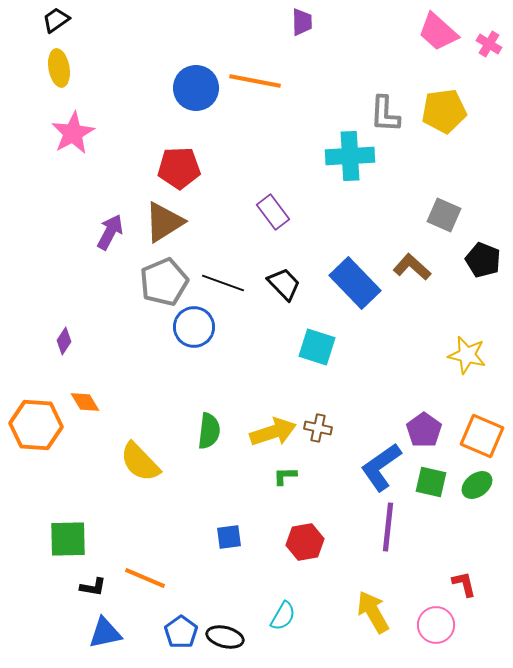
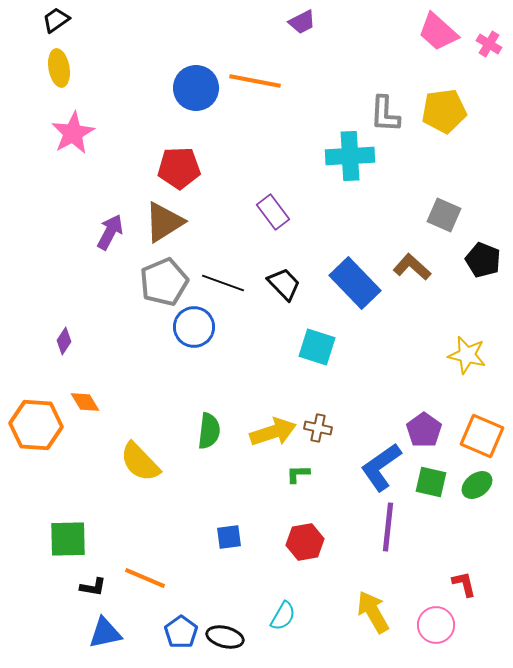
purple trapezoid at (302, 22): rotated 64 degrees clockwise
green L-shape at (285, 476): moved 13 px right, 2 px up
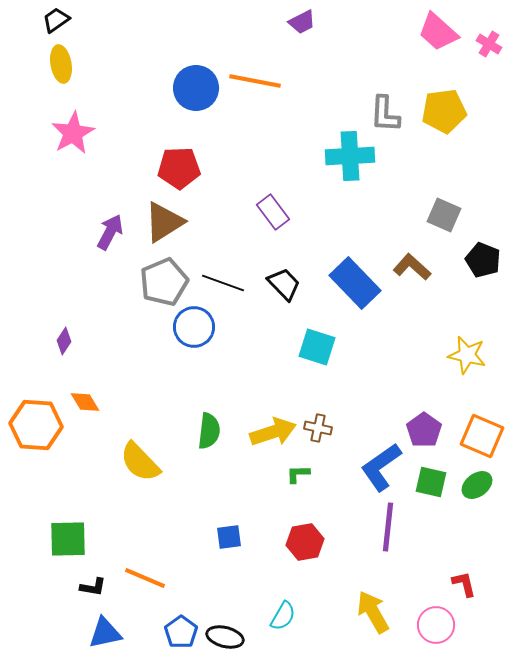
yellow ellipse at (59, 68): moved 2 px right, 4 px up
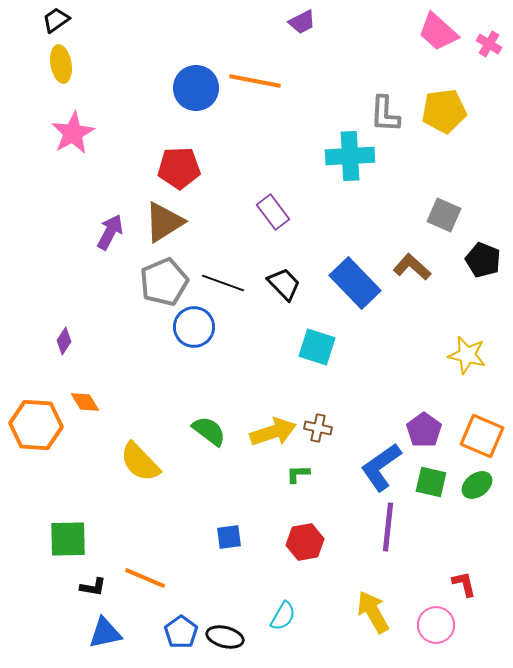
green semicircle at (209, 431): rotated 60 degrees counterclockwise
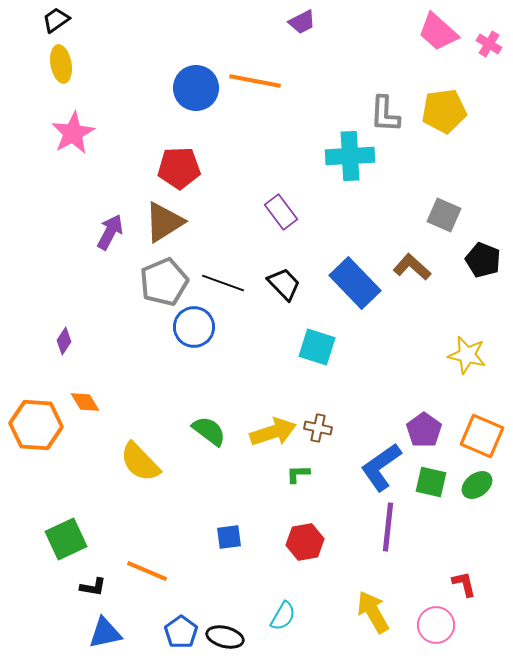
purple rectangle at (273, 212): moved 8 px right
green square at (68, 539): moved 2 px left; rotated 24 degrees counterclockwise
orange line at (145, 578): moved 2 px right, 7 px up
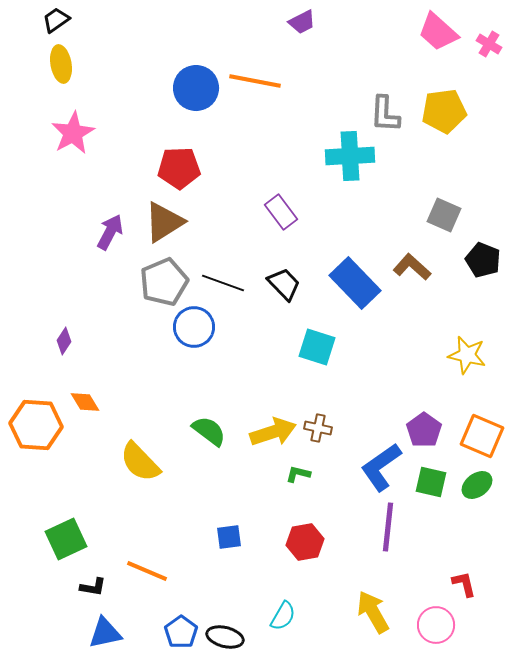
green L-shape at (298, 474): rotated 15 degrees clockwise
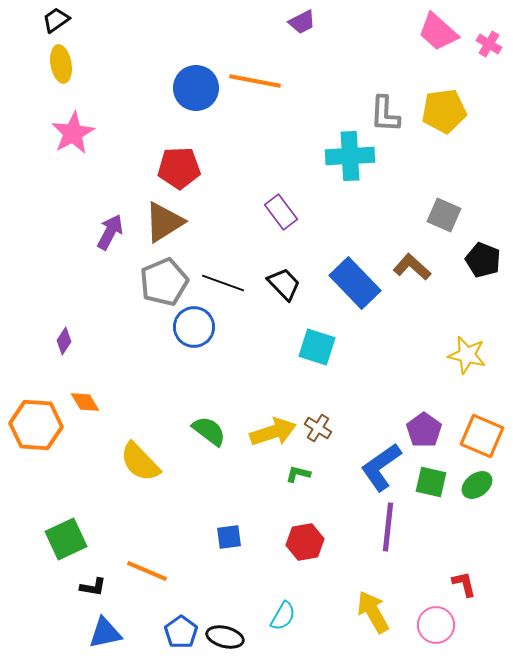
brown cross at (318, 428): rotated 20 degrees clockwise
